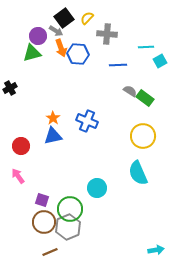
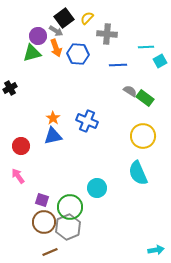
orange arrow: moved 5 px left
green circle: moved 2 px up
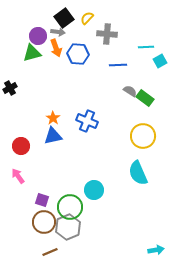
gray arrow: moved 2 px right, 1 px down; rotated 24 degrees counterclockwise
cyan circle: moved 3 px left, 2 px down
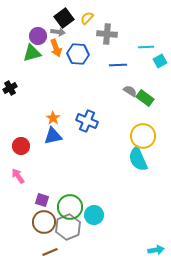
cyan semicircle: moved 14 px up
cyan circle: moved 25 px down
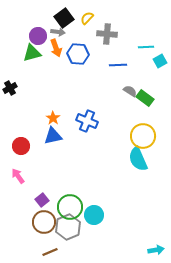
purple square: rotated 32 degrees clockwise
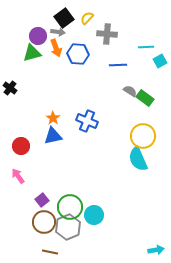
black cross: rotated 24 degrees counterclockwise
brown line: rotated 35 degrees clockwise
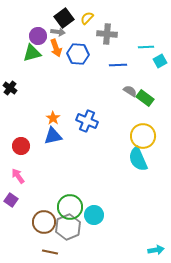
purple square: moved 31 px left; rotated 16 degrees counterclockwise
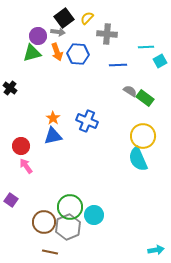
orange arrow: moved 1 px right, 4 px down
pink arrow: moved 8 px right, 10 px up
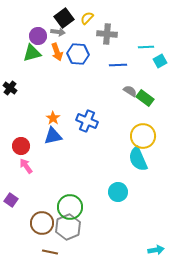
cyan circle: moved 24 px right, 23 px up
brown circle: moved 2 px left, 1 px down
